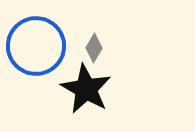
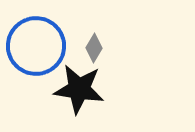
black star: moved 7 px left; rotated 21 degrees counterclockwise
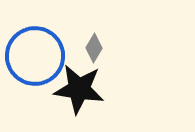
blue circle: moved 1 px left, 10 px down
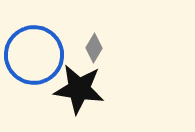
blue circle: moved 1 px left, 1 px up
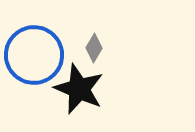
black star: rotated 15 degrees clockwise
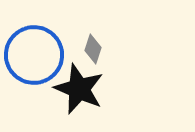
gray diamond: moved 1 px left, 1 px down; rotated 12 degrees counterclockwise
